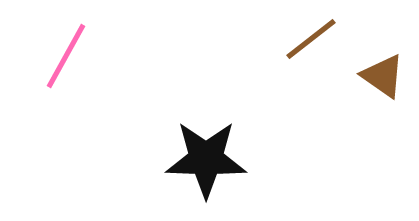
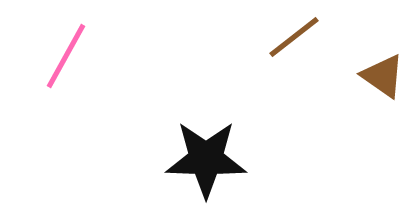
brown line: moved 17 px left, 2 px up
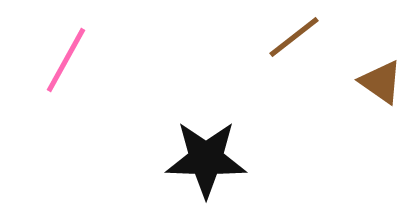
pink line: moved 4 px down
brown triangle: moved 2 px left, 6 px down
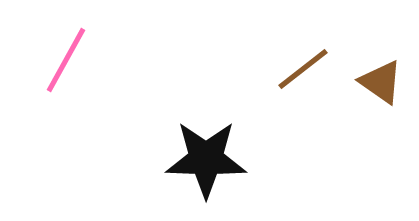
brown line: moved 9 px right, 32 px down
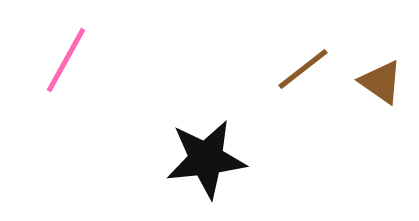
black star: rotated 8 degrees counterclockwise
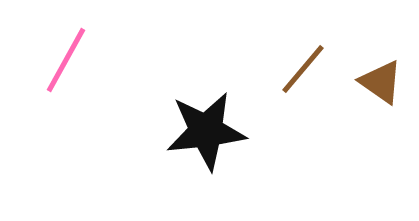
brown line: rotated 12 degrees counterclockwise
black star: moved 28 px up
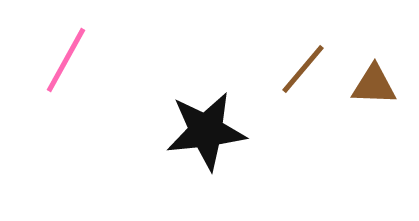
brown triangle: moved 7 px left, 3 px down; rotated 33 degrees counterclockwise
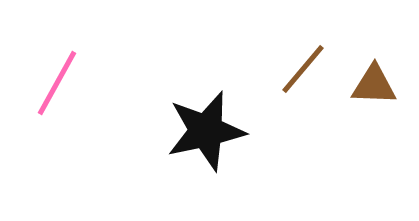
pink line: moved 9 px left, 23 px down
black star: rotated 6 degrees counterclockwise
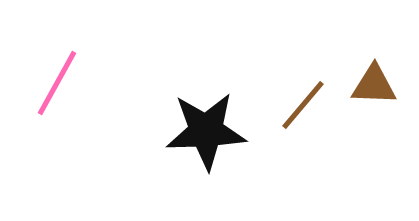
brown line: moved 36 px down
black star: rotated 10 degrees clockwise
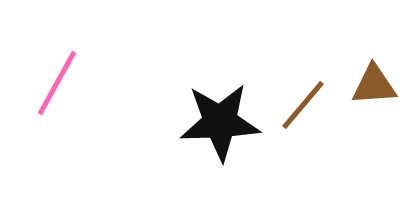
brown triangle: rotated 6 degrees counterclockwise
black star: moved 14 px right, 9 px up
